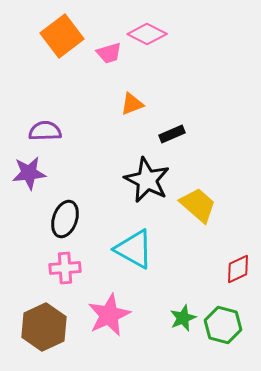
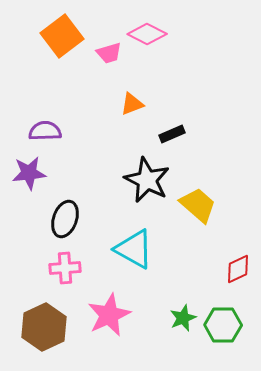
green hexagon: rotated 15 degrees counterclockwise
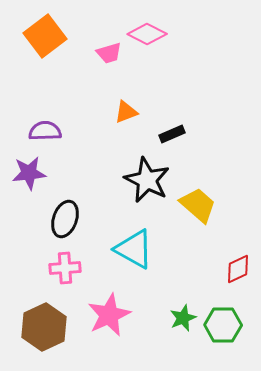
orange square: moved 17 px left
orange triangle: moved 6 px left, 8 px down
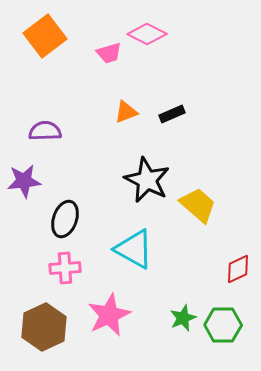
black rectangle: moved 20 px up
purple star: moved 5 px left, 8 px down
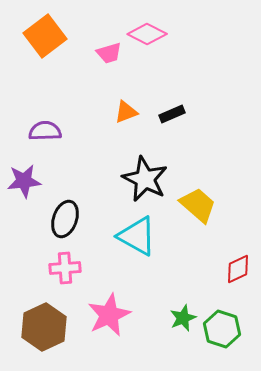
black star: moved 2 px left, 1 px up
cyan triangle: moved 3 px right, 13 px up
green hexagon: moved 1 px left, 4 px down; rotated 18 degrees clockwise
